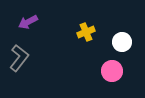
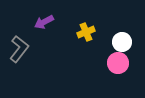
purple arrow: moved 16 px right
gray L-shape: moved 9 px up
pink circle: moved 6 px right, 8 px up
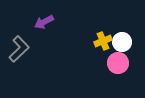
yellow cross: moved 17 px right, 9 px down
gray L-shape: rotated 8 degrees clockwise
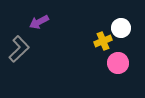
purple arrow: moved 5 px left
white circle: moved 1 px left, 14 px up
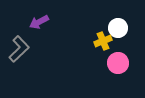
white circle: moved 3 px left
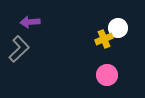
purple arrow: moved 9 px left; rotated 24 degrees clockwise
yellow cross: moved 1 px right, 2 px up
pink circle: moved 11 px left, 12 px down
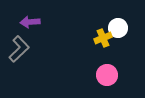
yellow cross: moved 1 px left, 1 px up
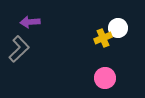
pink circle: moved 2 px left, 3 px down
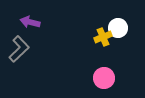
purple arrow: rotated 18 degrees clockwise
yellow cross: moved 1 px up
pink circle: moved 1 px left
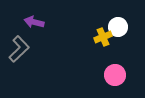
purple arrow: moved 4 px right
white circle: moved 1 px up
pink circle: moved 11 px right, 3 px up
